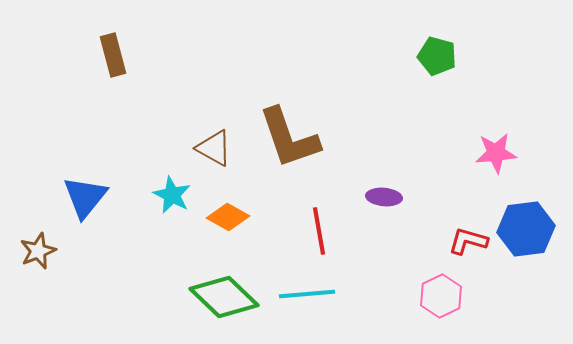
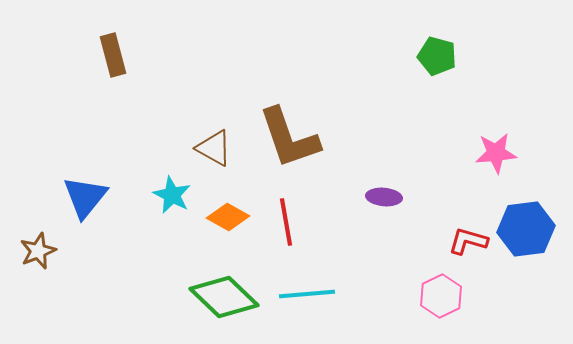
red line: moved 33 px left, 9 px up
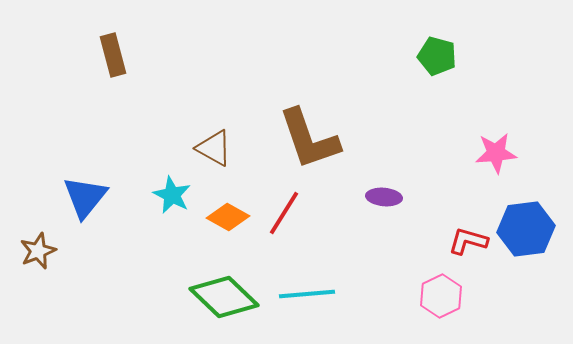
brown L-shape: moved 20 px right, 1 px down
red line: moved 2 px left, 9 px up; rotated 42 degrees clockwise
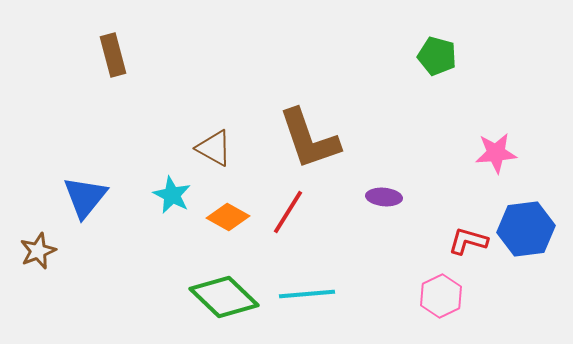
red line: moved 4 px right, 1 px up
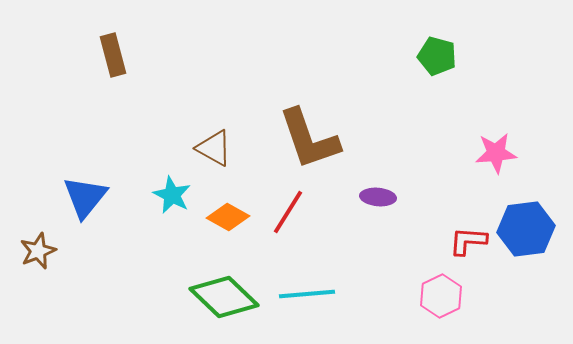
purple ellipse: moved 6 px left
red L-shape: rotated 12 degrees counterclockwise
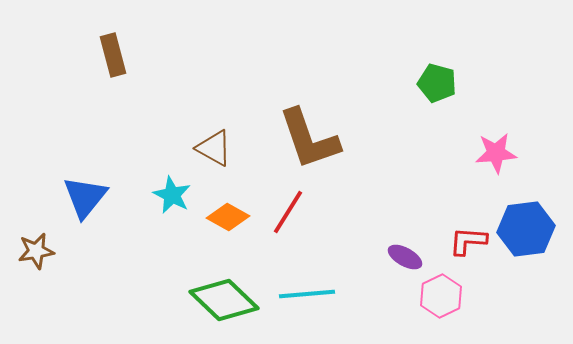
green pentagon: moved 27 px down
purple ellipse: moved 27 px right, 60 px down; rotated 24 degrees clockwise
brown star: moved 2 px left; rotated 12 degrees clockwise
green diamond: moved 3 px down
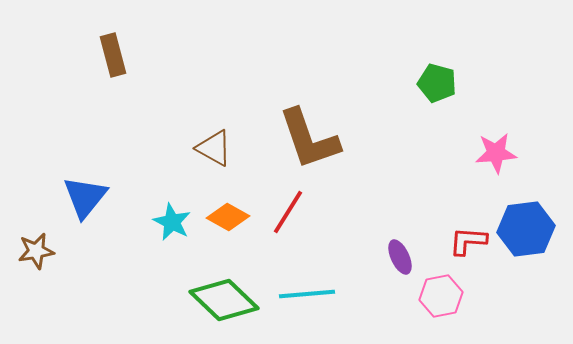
cyan star: moved 27 px down
purple ellipse: moved 5 px left; rotated 36 degrees clockwise
pink hexagon: rotated 15 degrees clockwise
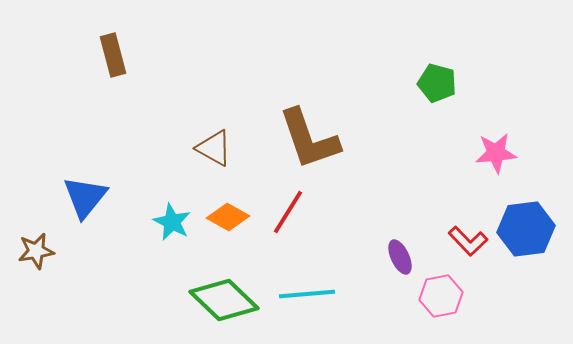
red L-shape: rotated 138 degrees counterclockwise
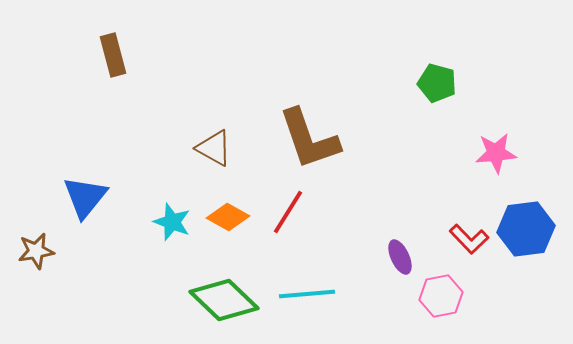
cyan star: rotated 6 degrees counterclockwise
red L-shape: moved 1 px right, 2 px up
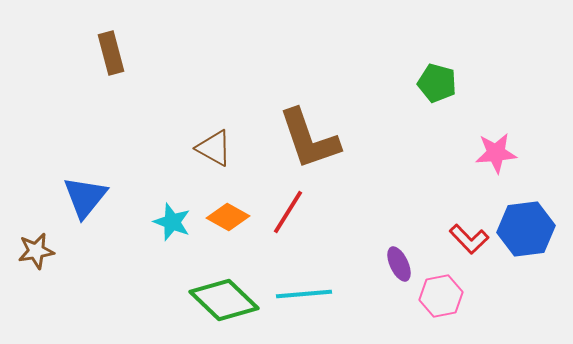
brown rectangle: moved 2 px left, 2 px up
purple ellipse: moved 1 px left, 7 px down
cyan line: moved 3 px left
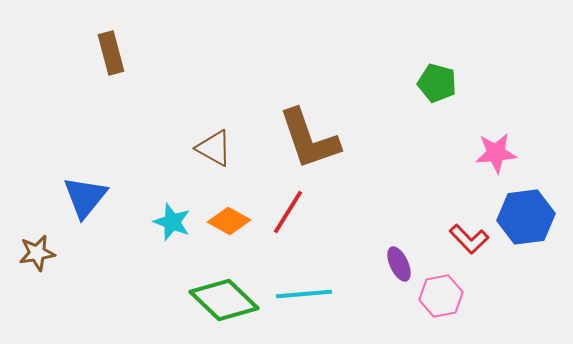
orange diamond: moved 1 px right, 4 px down
blue hexagon: moved 12 px up
brown star: moved 1 px right, 2 px down
